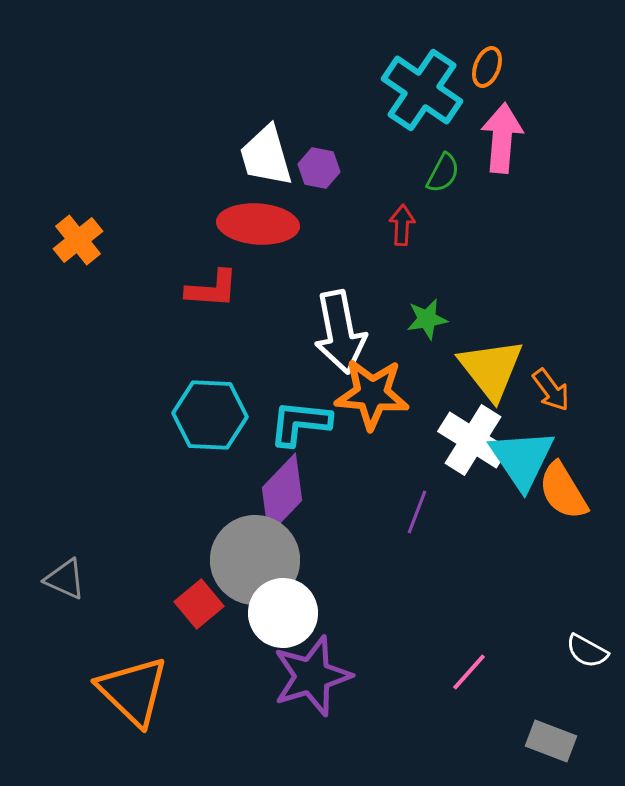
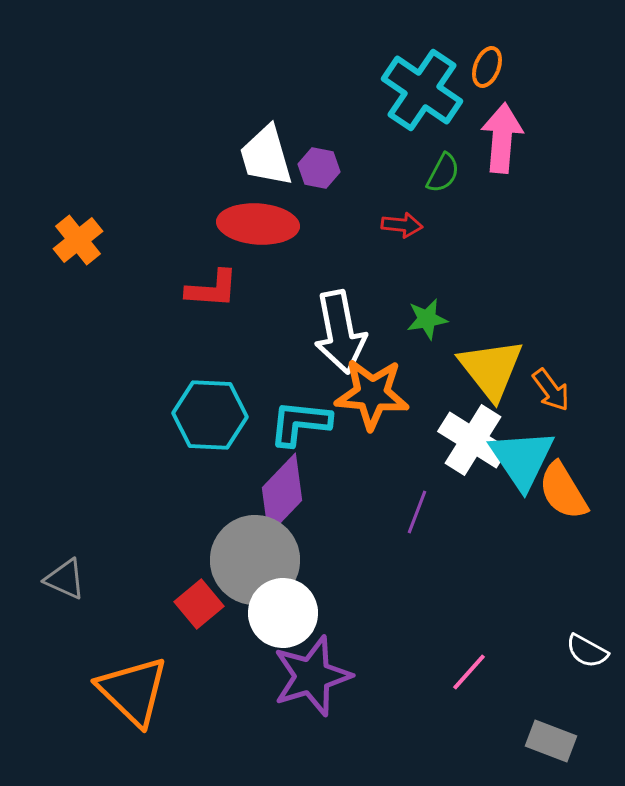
red arrow: rotated 93 degrees clockwise
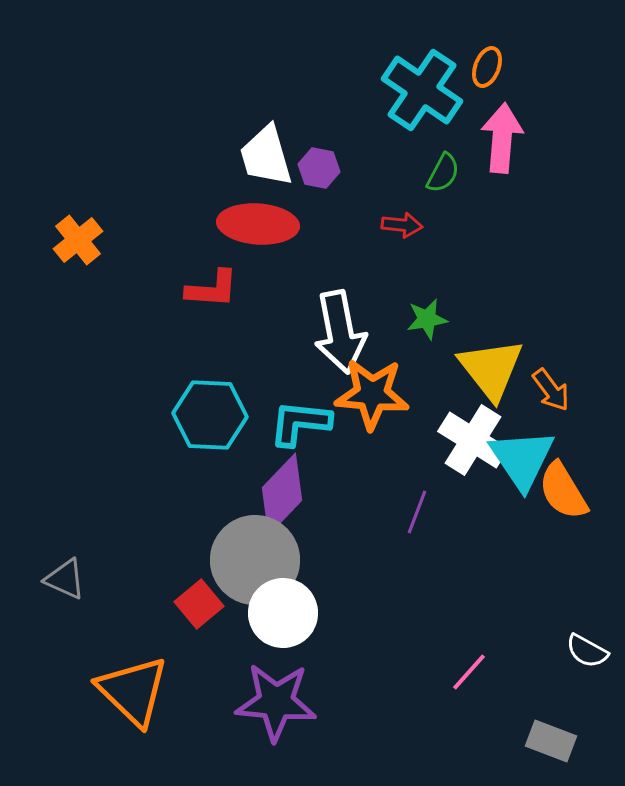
purple star: moved 36 px left, 26 px down; rotated 22 degrees clockwise
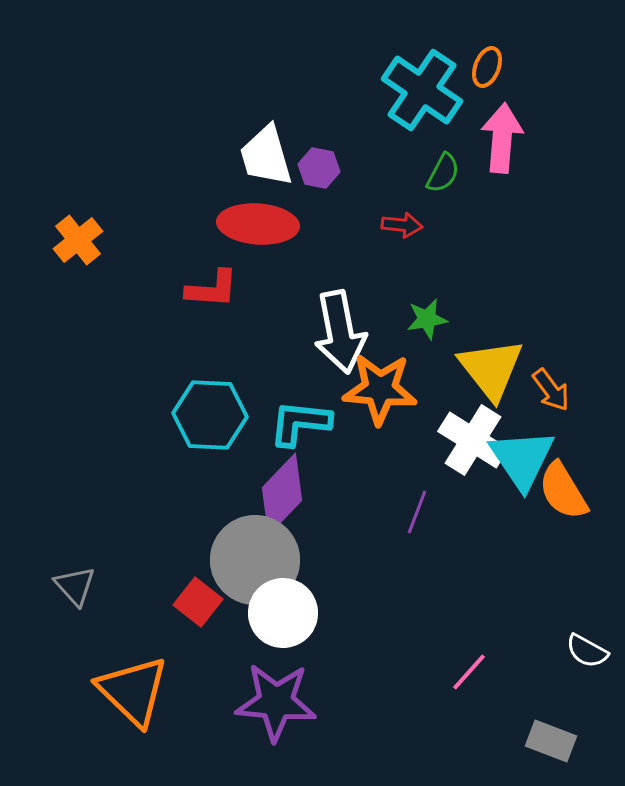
orange star: moved 8 px right, 5 px up
gray triangle: moved 10 px right, 7 px down; rotated 24 degrees clockwise
red square: moved 1 px left, 2 px up; rotated 12 degrees counterclockwise
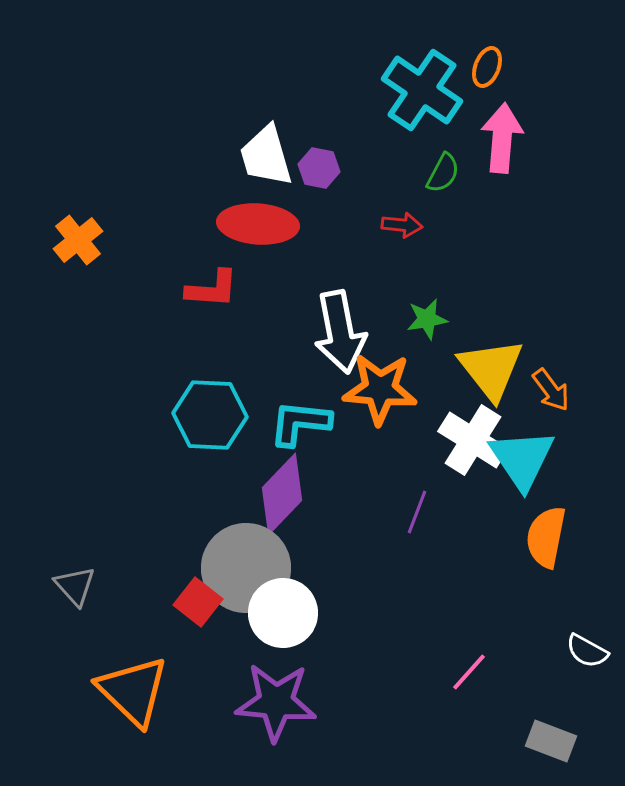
orange semicircle: moved 17 px left, 46 px down; rotated 42 degrees clockwise
gray circle: moved 9 px left, 8 px down
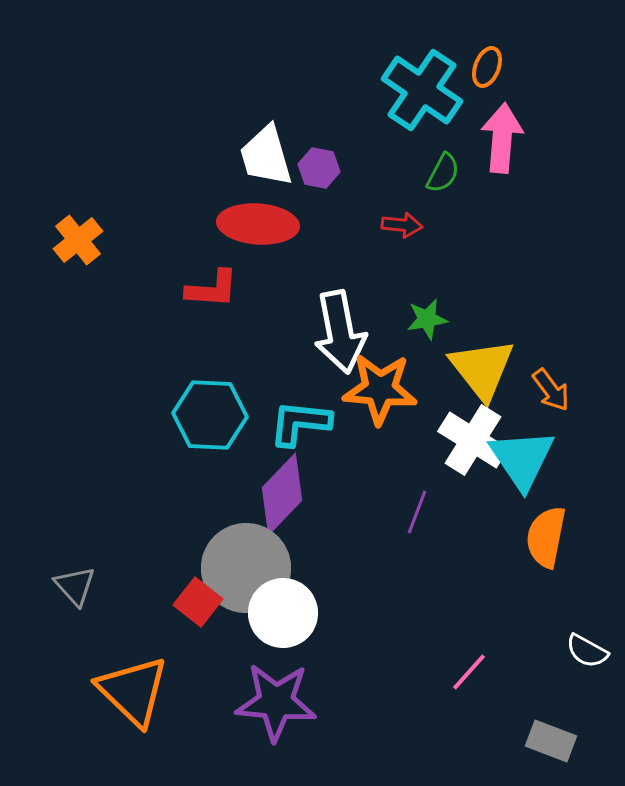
yellow triangle: moved 9 px left
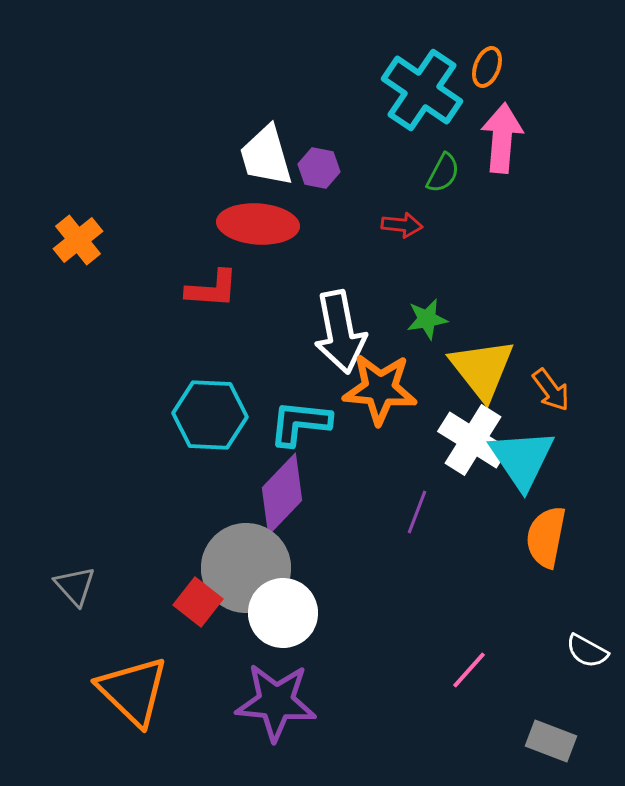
pink line: moved 2 px up
